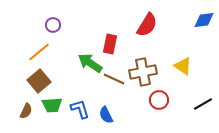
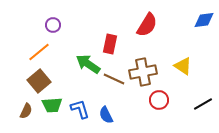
green arrow: moved 2 px left, 1 px down
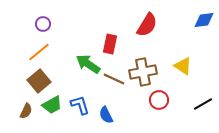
purple circle: moved 10 px left, 1 px up
green trapezoid: rotated 25 degrees counterclockwise
blue L-shape: moved 4 px up
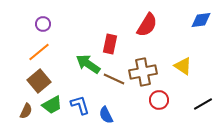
blue diamond: moved 3 px left
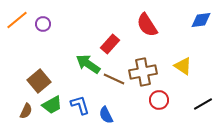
red semicircle: rotated 115 degrees clockwise
red rectangle: rotated 30 degrees clockwise
orange line: moved 22 px left, 32 px up
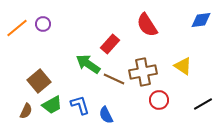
orange line: moved 8 px down
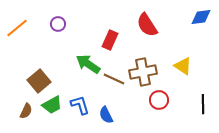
blue diamond: moved 3 px up
purple circle: moved 15 px right
red rectangle: moved 4 px up; rotated 18 degrees counterclockwise
black line: rotated 60 degrees counterclockwise
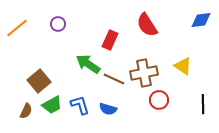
blue diamond: moved 3 px down
brown cross: moved 1 px right, 1 px down
blue semicircle: moved 2 px right, 6 px up; rotated 48 degrees counterclockwise
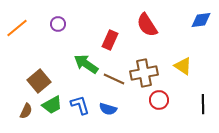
green arrow: moved 2 px left
